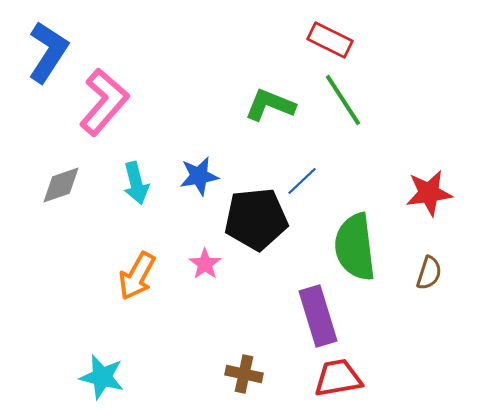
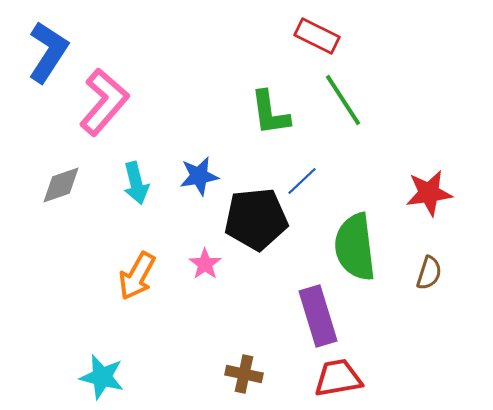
red rectangle: moved 13 px left, 4 px up
green L-shape: moved 8 px down; rotated 120 degrees counterclockwise
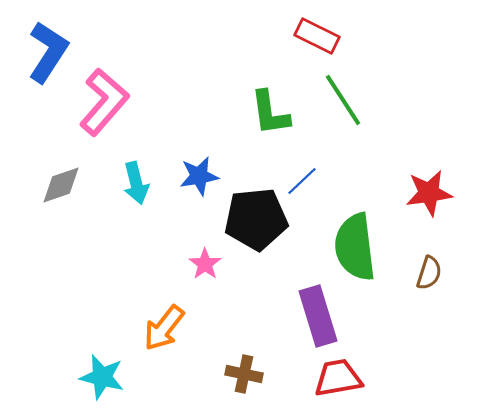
orange arrow: moved 27 px right, 52 px down; rotated 9 degrees clockwise
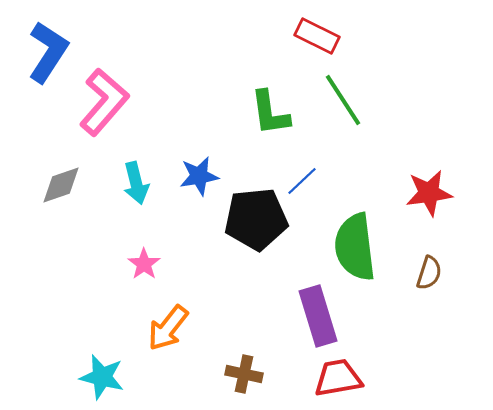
pink star: moved 61 px left
orange arrow: moved 4 px right
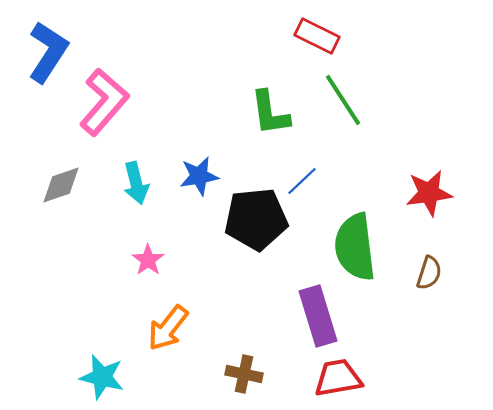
pink star: moved 4 px right, 4 px up
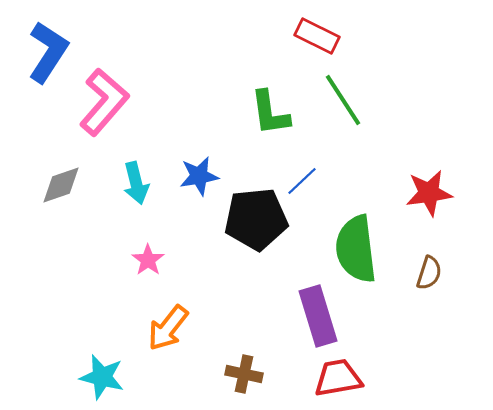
green semicircle: moved 1 px right, 2 px down
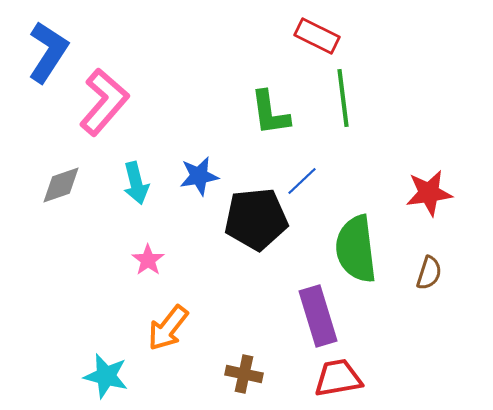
green line: moved 2 px up; rotated 26 degrees clockwise
cyan star: moved 4 px right, 1 px up
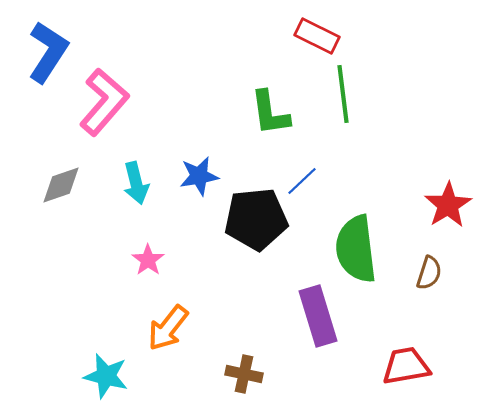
green line: moved 4 px up
red star: moved 19 px right, 12 px down; rotated 24 degrees counterclockwise
red trapezoid: moved 68 px right, 12 px up
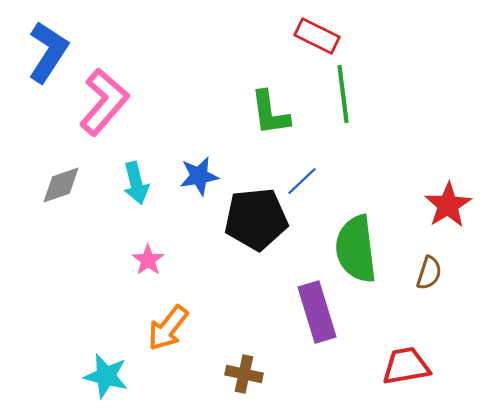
purple rectangle: moved 1 px left, 4 px up
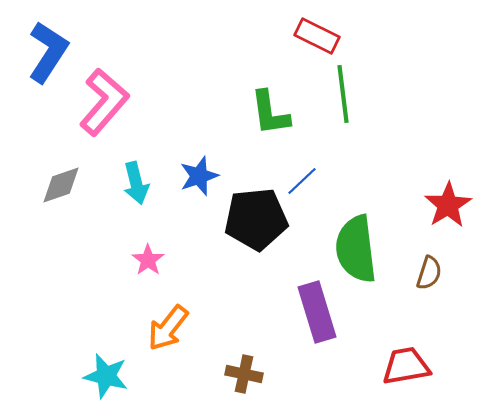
blue star: rotated 9 degrees counterclockwise
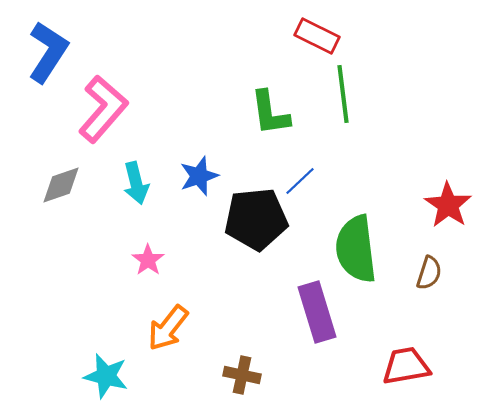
pink L-shape: moved 1 px left, 7 px down
blue line: moved 2 px left
red star: rotated 6 degrees counterclockwise
brown cross: moved 2 px left, 1 px down
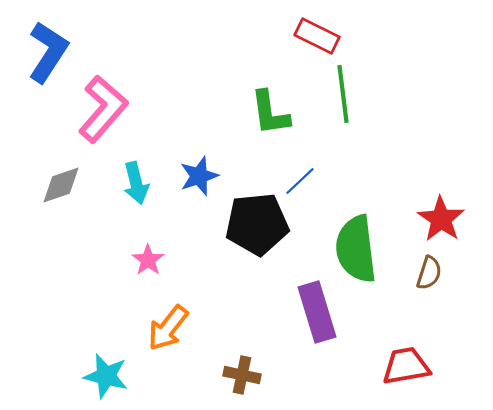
red star: moved 7 px left, 14 px down
black pentagon: moved 1 px right, 5 px down
